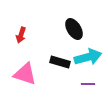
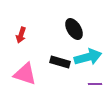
purple line: moved 7 px right
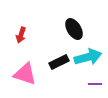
black rectangle: moved 1 px left; rotated 42 degrees counterclockwise
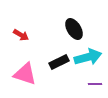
red arrow: rotated 77 degrees counterclockwise
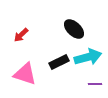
black ellipse: rotated 15 degrees counterclockwise
red arrow: rotated 105 degrees clockwise
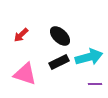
black ellipse: moved 14 px left, 7 px down
cyan arrow: moved 1 px right
